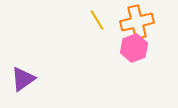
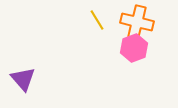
orange cross: rotated 28 degrees clockwise
purple triangle: rotated 36 degrees counterclockwise
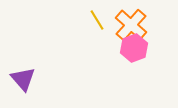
orange cross: moved 6 px left, 3 px down; rotated 28 degrees clockwise
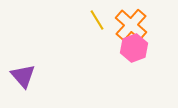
purple triangle: moved 3 px up
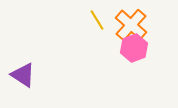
purple triangle: moved 1 px up; rotated 16 degrees counterclockwise
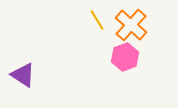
pink hexagon: moved 9 px left, 9 px down
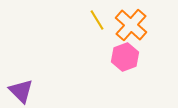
purple triangle: moved 2 px left, 16 px down; rotated 12 degrees clockwise
